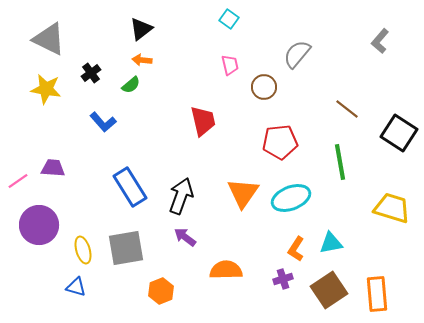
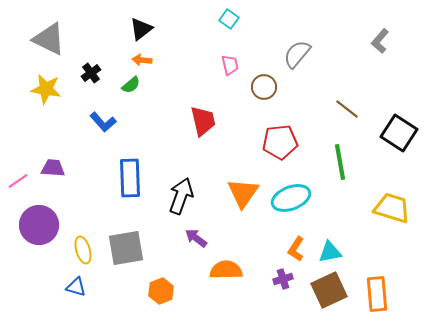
blue rectangle: moved 9 px up; rotated 30 degrees clockwise
purple arrow: moved 11 px right, 1 px down
cyan triangle: moved 1 px left, 9 px down
brown square: rotated 9 degrees clockwise
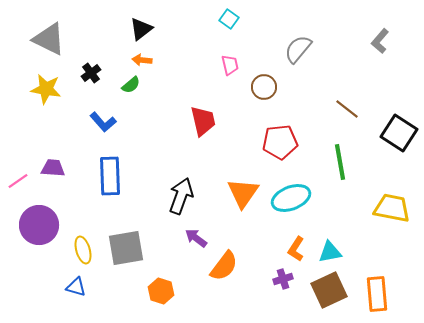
gray semicircle: moved 1 px right, 5 px up
blue rectangle: moved 20 px left, 2 px up
yellow trapezoid: rotated 6 degrees counterclockwise
orange semicircle: moved 2 px left, 4 px up; rotated 128 degrees clockwise
orange hexagon: rotated 20 degrees counterclockwise
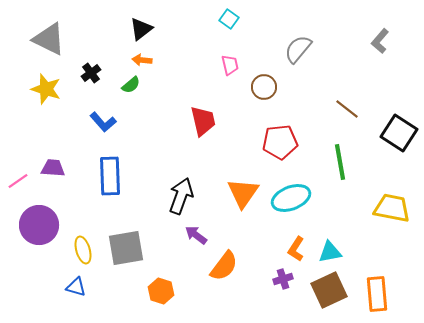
yellow star: rotated 8 degrees clockwise
purple arrow: moved 3 px up
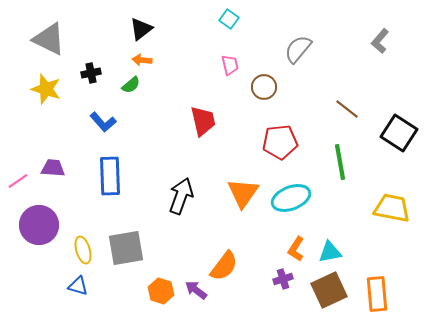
black cross: rotated 24 degrees clockwise
purple arrow: moved 55 px down
blue triangle: moved 2 px right, 1 px up
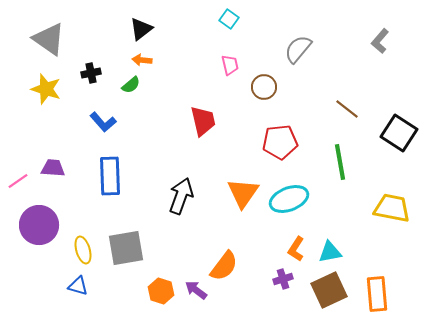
gray triangle: rotated 9 degrees clockwise
cyan ellipse: moved 2 px left, 1 px down
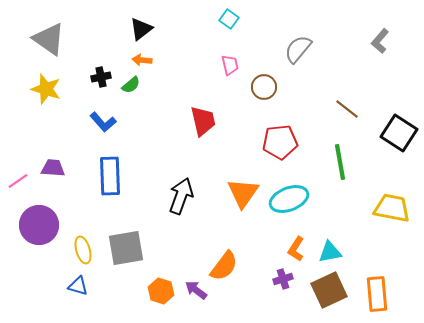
black cross: moved 10 px right, 4 px down
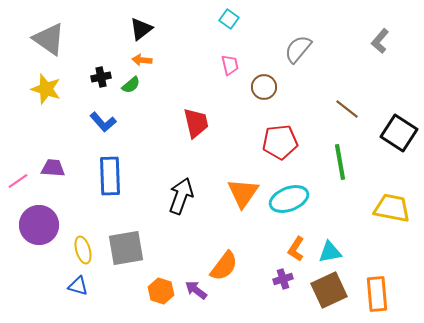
red trapezoid: moved 7 px left, 2 px down
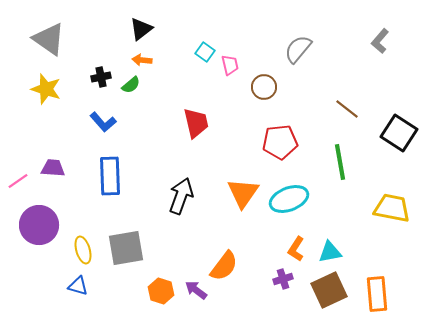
cyan square: moved 24 px left, 33 px down
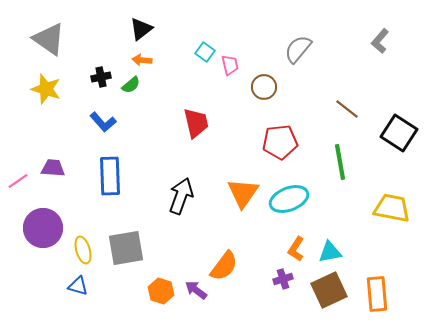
purple circle: moved 4 px right, 3 px down
